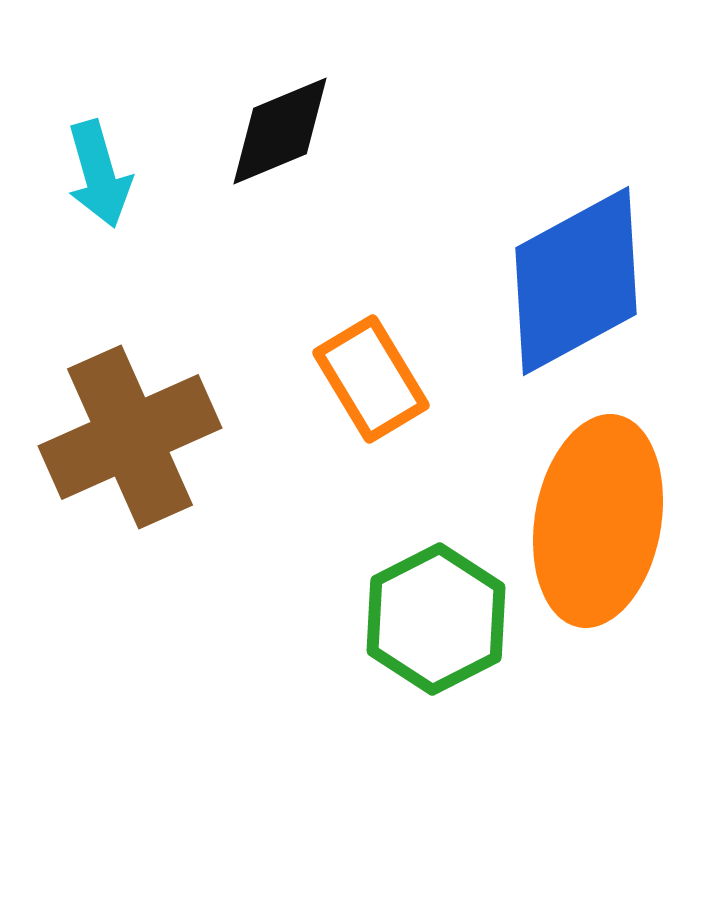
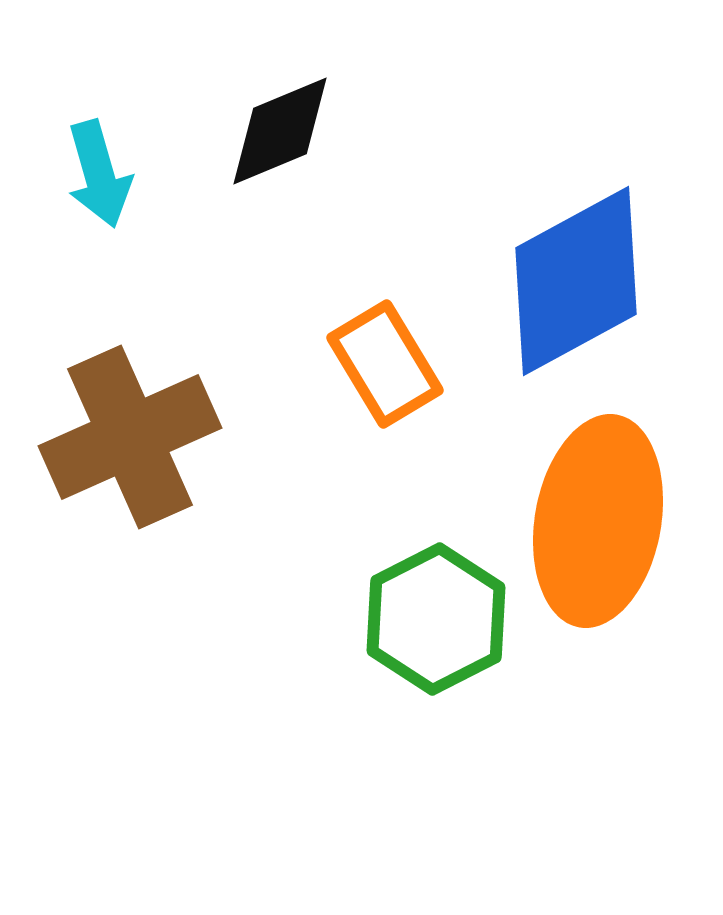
orange rectangle: moved 14 px right, 15 px up
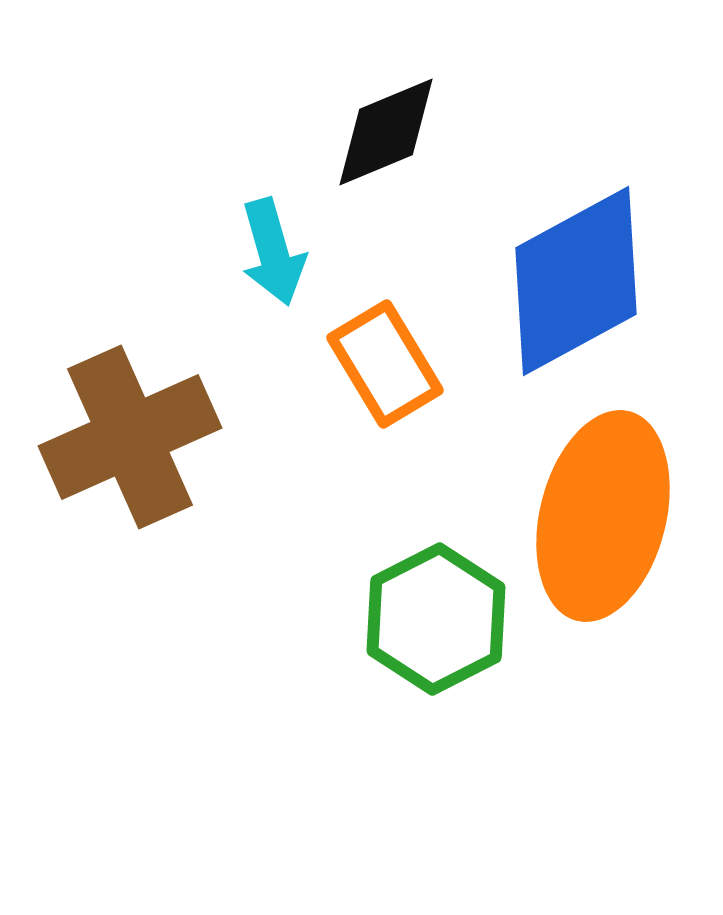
black diamond: moved 106 px right, 1 px down
cyan arrow: moved 174 px right, 78 px down
orange ellipse: moved 5 px right, 5 px up; rotated 4 degrees clockwise
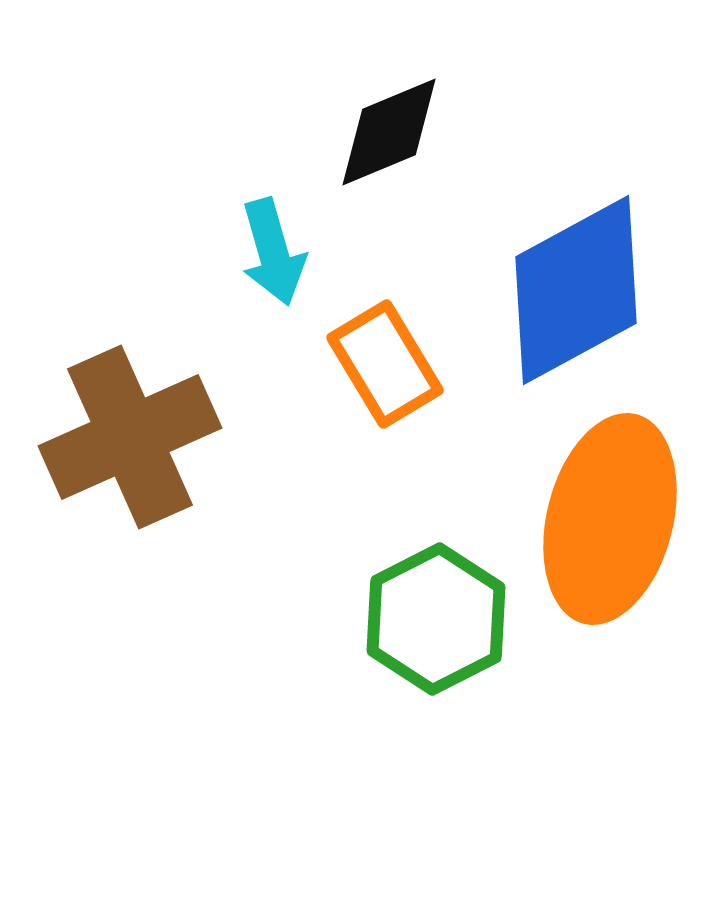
black diamond: moved 3 px right
blue diamond: moved 9 px down
orange ellipse: moved 7 px right, 3 px down
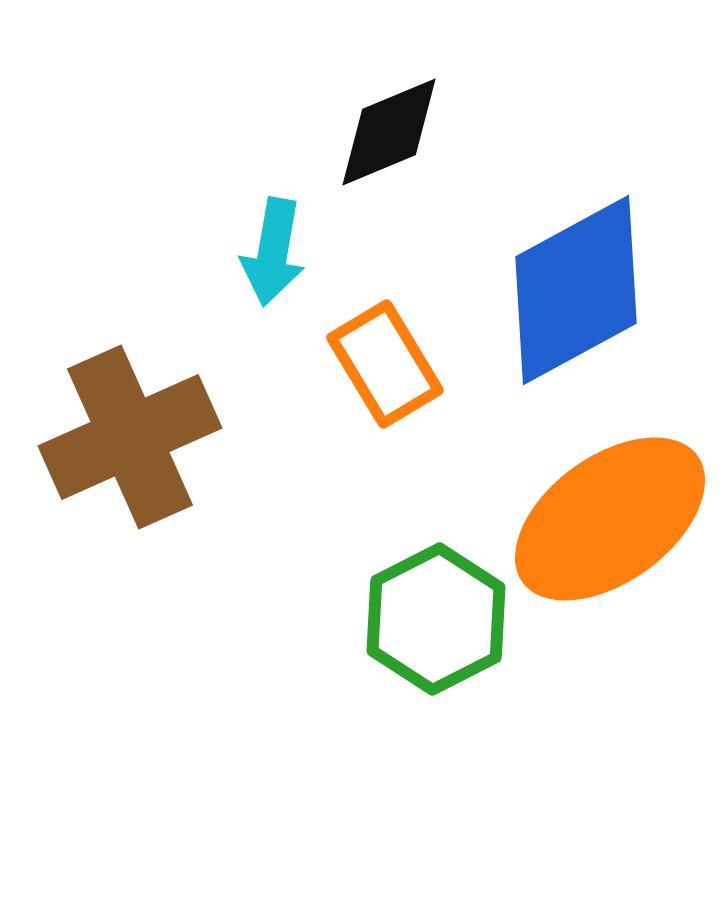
cyan arrow: rotated 26 degrees clockwise
orange ellipse: rotated 40 degrees clockwise
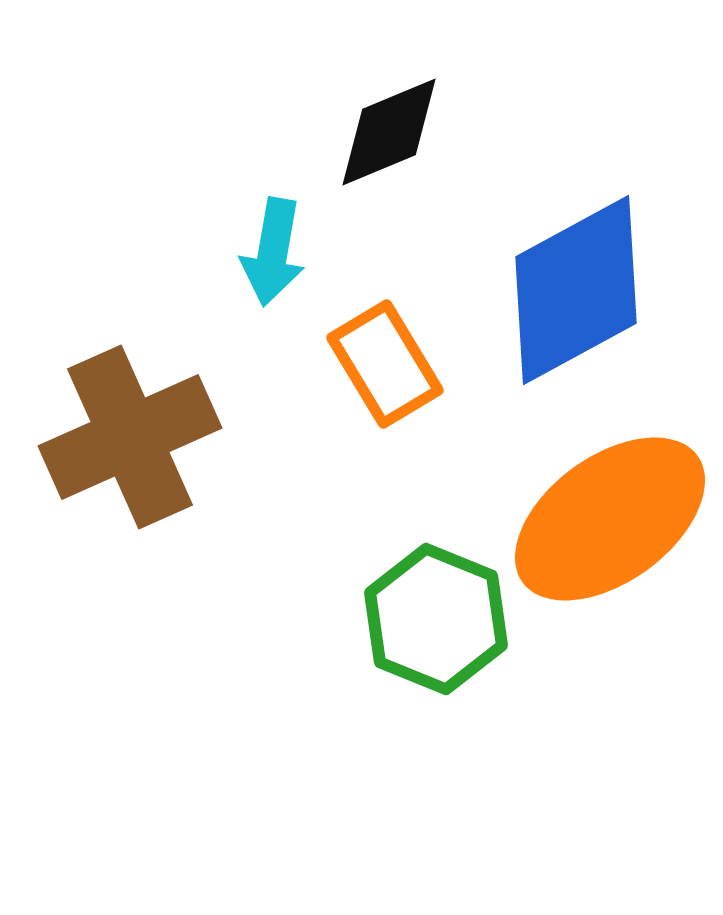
green hexagon: rotated 11 degrees counterclockwise
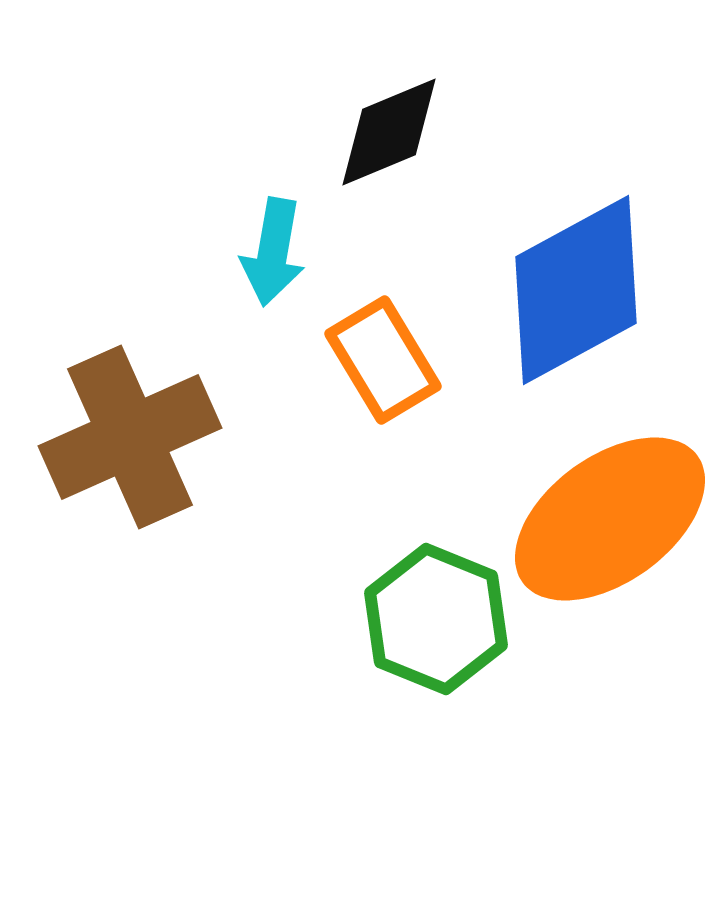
orange rectangle: moved 2 px left, 4 px up
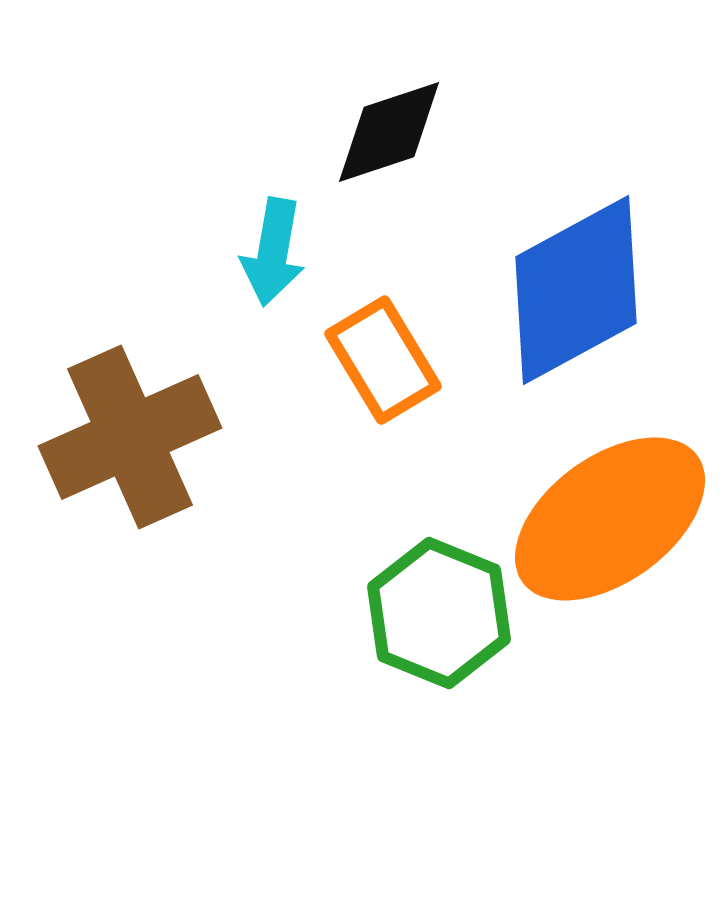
black diamond: rotated 4 degrees clockwise
green hexagon: moved 3 px right, 6 px up
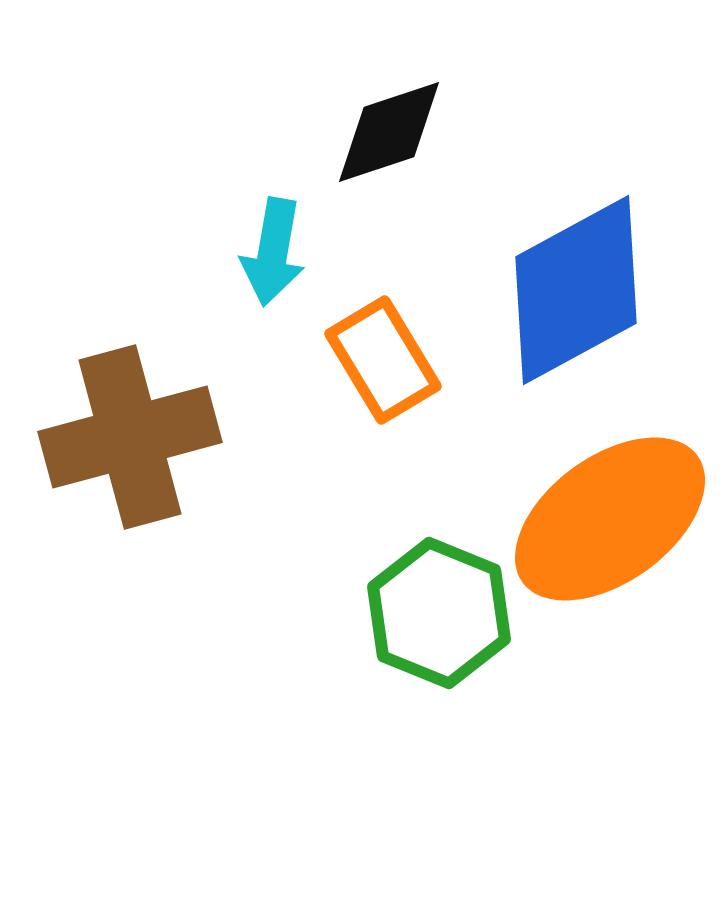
brown cross: rotated 9 degrees clockwise
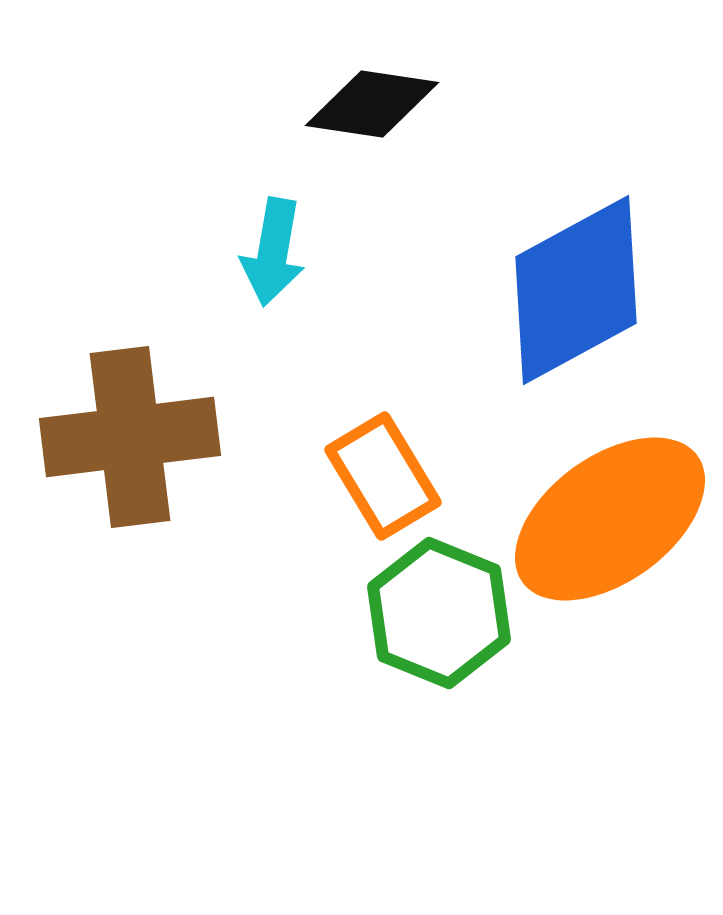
black diamond: moved 17 px left, 28 px up; rotated 27 degrees clockwise
orange rectangle: moved 116 px down
brown cross: rotated 8 degrees clockwise
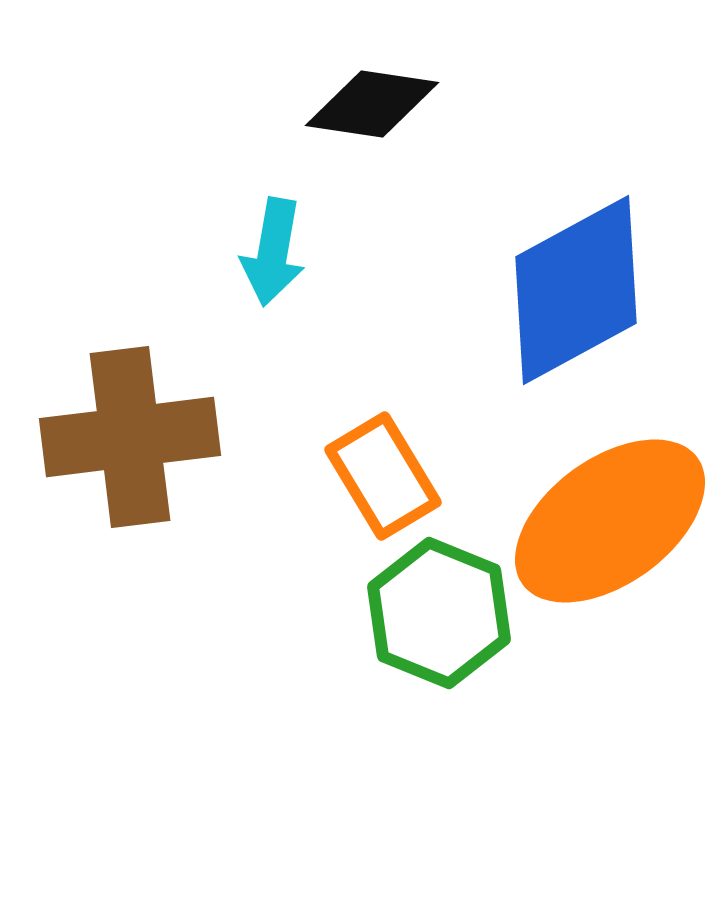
orange ellipse: moved 2 px down
